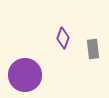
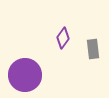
purple diamond: rotated 15 degrees clockwise
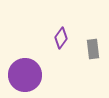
purple diamond: moved 2 px left
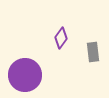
gray rectangle: moved 3 px down
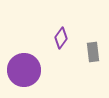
purple circle: moved 1 px left, 5 px up
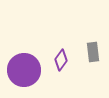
purple diamond: moved 22 px down
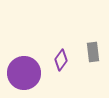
purple circle: moved 3 px down
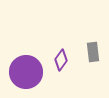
purple circle: moved 2 px right, 1 px up
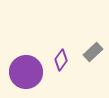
gray rectangle: rotated 54 degrees clockwise
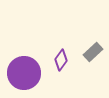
purple circle: moved 2 px left, 1 px down
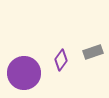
gray rectangle: rotated 24 degrees clockwise
